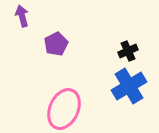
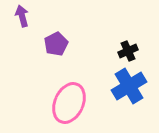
pink ellipse: moved 5 px right, 6 px up
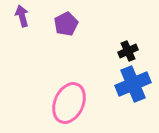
purple pentagon: moved 10 px right, 20 px up
blue cross: moved 4 px right, 2 px up; rotated 8 degrees clockwise
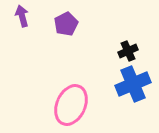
pink ellipse: moved 2 px right, 2 px down
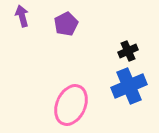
blue cross: moved 4 px left, 2 px down
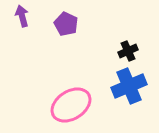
purple pentagon: rotated 20 degrees counterclockwise
pink ellipse: rotated 33 degrees clockwise
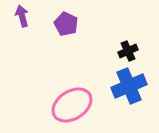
pink ellipse: moved 1 px right
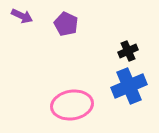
purple arrow: rotated 130 degrees clockwise
pink ellipse: rotated 24 degrees clockwise
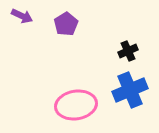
purple pentagon: rotated 15 degrees clockwise
blue cross: moved 1 px right, 4 px down
pink ellipse: moved 4 px right
